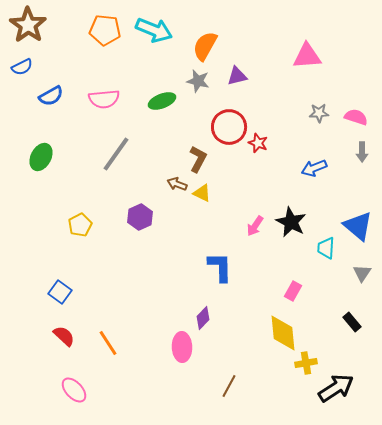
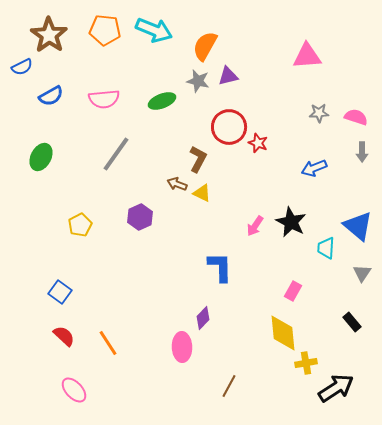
brown star at (28, 25): moved 21 px right, 10 px down
purple triangle at (237, 76): moved 9 px left
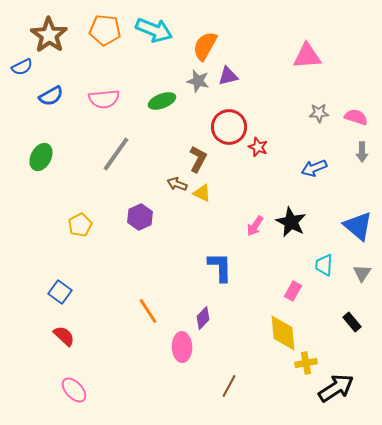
red star at (258, 143): moved 4 px down
cyan trapezoid at (326, 248): moved 2 px left, 17 px down
orange line at (108, 343): moved 40 px right, 32 px up
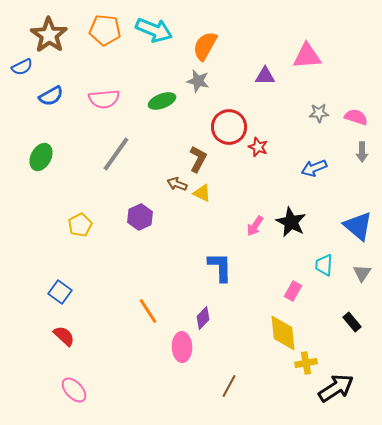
purple triangle at (228, 76): moved 37 px right; rotated 15 degrees clockwise
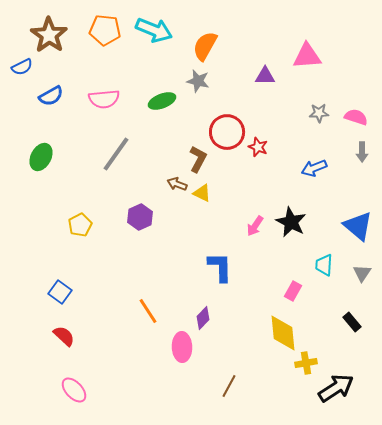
red circle at (229, 127): moved 2 px left, 5 px down
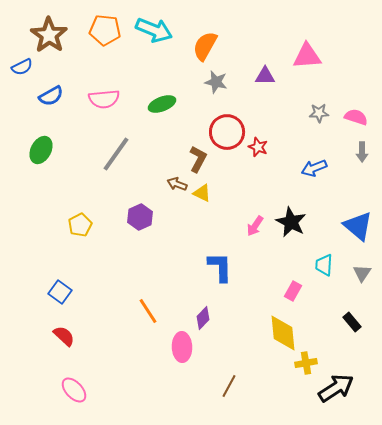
gray star at (198, 81): moved 18 px right, 1 px down
green ellipse at (162, 101): moved 3 px down
green ellipse at (41, 157): moved 7 px up
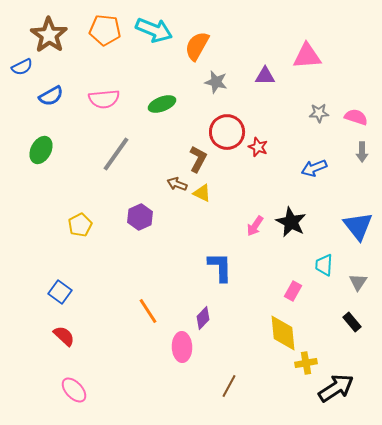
orange semicircle at (205, 46): moved 8 px left
blue triangle at (358, 226): rotated 12 degrees clockwise
gray triangle at (362, 273): moved 4 px left, 9 px down
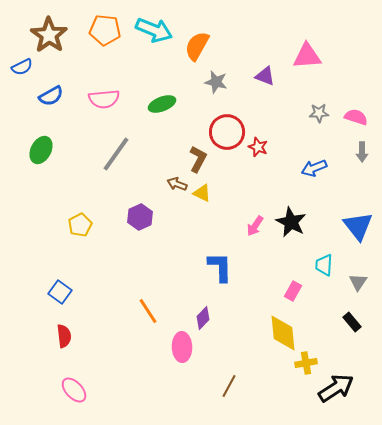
purple triangle at (265, 76): rotated 20 degrees clockwise
red semicircle at (64, 336): rotated 40 degrees clockwise
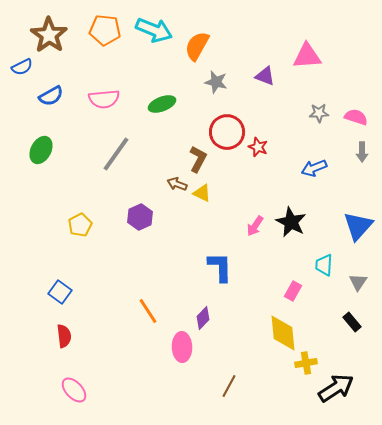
blue triangle at (358, 226): rotated 20 degrees clockwise
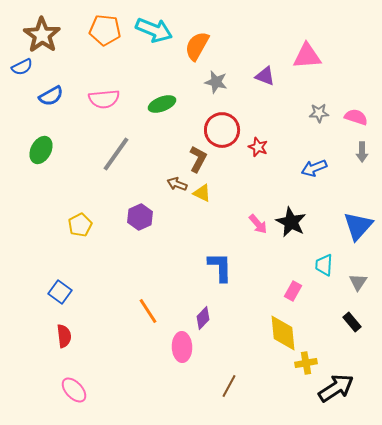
brown star at (49, 35): moved 7 px left
red circle at (227, 132): moved 5 px left, 2 px up
pink arrow at (255, 226): moved 3 px right, 2 px up; rotated 75 degrees counterclockwise
